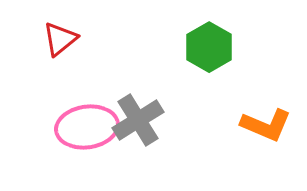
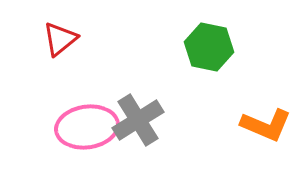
green hexagon: rotated 18 degrees counterclockwise
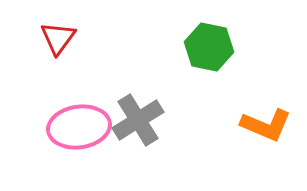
red triangle: moved 2 px left, 1 px up; rotated 15 degrees counterclockwise
pink ellipse: moved 8 px left
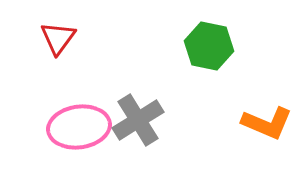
green hexagon: moved 1 px up
orange L-shape: moved 1 px right, 2 px up
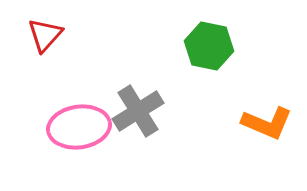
red triangle: moved 13 px left, 3 px up; rotated 6 degrees clockwise
gray cross: moved 9 px up
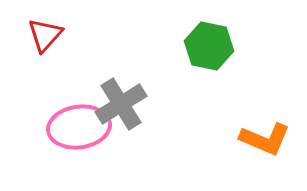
gray cross: moved 17 px left, 7 px up
orange L-shape: moved 2 px left, 16 px down
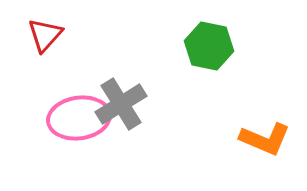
pink ellipse: moved 9 px up
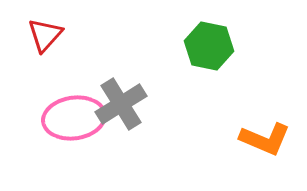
pink ellipse: moved 5 px left
